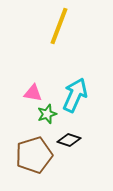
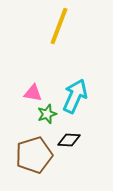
cyan arrow: moved 1 px down
black diamond: rotated 15 degrees counterclockwise
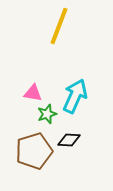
brown pentagon: moved 4 px up
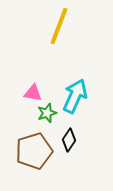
green star: moved 1 px up
black diamond: rotated 60 degrees counterclockwise
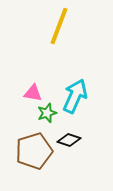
black diamond: rotated 75 degrees clockwise
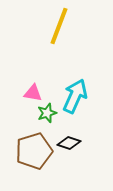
black diamond: moved 3 px down
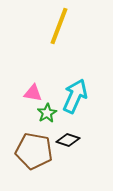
green star: rotated 12 degrees counterclockwise
black diamond: moved 1 px left, 3 px up
brown pentagon: rotated 27 degrees clockwise
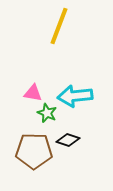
cyan arrow: rotated 120 degrees counterclockwise
green star: rotated 18 degrees counterclockwise
brown pentagon: rotated 9 degrees counterclockwise
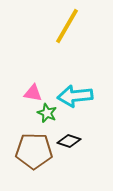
yellow line: moved 8 px right; rotated 9 degrees clockwise
black diamond: moved 1 px right, 1 px down
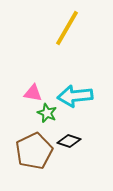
yellow line: moved 2 px down
brown pentagon: rotated 27 degrees counterclockwise
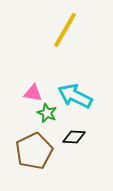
yellow line: moved 2 px left, 2 px down
cyan arrow: rotated 32 degrees clockwise
black diamond: moved 5 px right, 4 px up; rotated 15 degrees counterclockwise
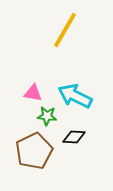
green star: moved 3 px down; rotated 18 degrees counterclockwise
